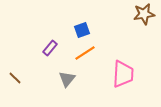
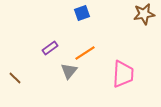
blue square: moved 17 px up
purple rectangle: rotated 14 degrees clockwise
gray triangle: moved 2 px right, 8 px up
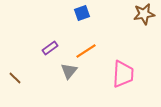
orange line: moved 1 px right, 2 px up
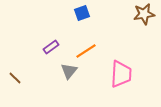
purple rectangle: moved 1 px right, 1 px up
pink trapezoid: moved 2 px left
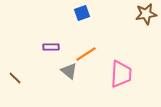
brown star: moved 2 px right
purple rectangle: rotated 35 degrees clockwise
orange line: moved 3 px down
gray triangle: rotated 30 degrees counterclockwise
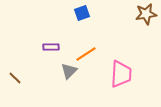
gray triangle: rotated 36 degrees clockwise
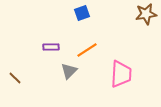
orange line: moved 1 px right, 4 px up
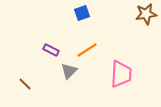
purple rectangle: moved 3 px down; rotated 28 degrees clockwise
brown line: moved 10 px right, 6 px down
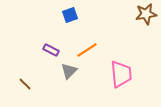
blue square: moved 12 px left, 2 px down
pink trapezoid: rotated 8 degrees counterclockwise
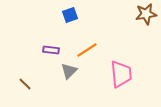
purple rectangle: rotated 21 degrees counterclockwise
